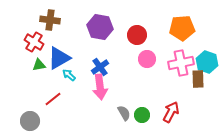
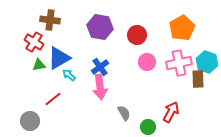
orange pentagon: rotated 25 degrees counterclockwise
pink circle: moved 3 px down
pink cross: moved 2 px left
green circle: moved 6 px right, 12 px down
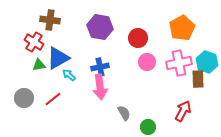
red circle: moved 1 px right, 3 px down
blue triangle: moved 1 px left
blue cross: rotated 24 degrees clockwise
red arrow: moved 12 px right, 1 px up
gray circle: moved 6 px left, 23 px up
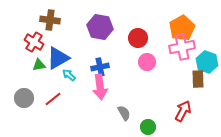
pink cross: moved 3 px right, 16 px up
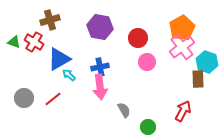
brown cross: rotated 24 degrees counterclockwise
pink cross: rotated 25 degrees counterclockwise
blue triangle: moved 1 px right, 1 px down
green triangle: moved 25 px left, 23 px up; rotated 32 degrees clockwise
gray semicircle: moved 3 px up
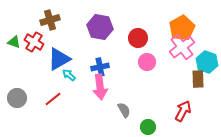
gray circle: moved 7 px left
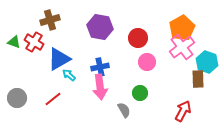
green circle: moved 8 px left, 34 px up
